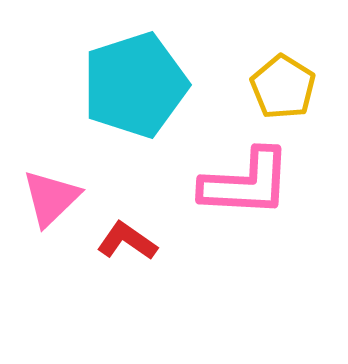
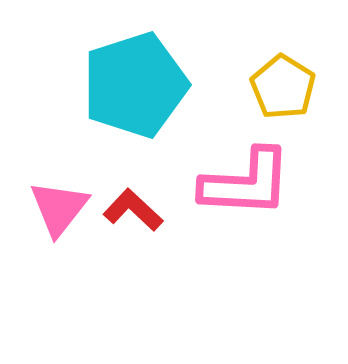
pink triangle: moved 8 px right, 10 px down; rotated 8 degrees counterclockwise
red L-shape: moved 6 px right, 31 px up; rotated 8 degrees clockwise
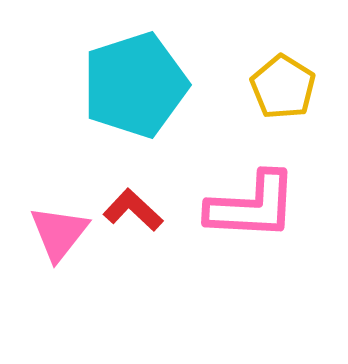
pink L-shape: moved 6 px right, 23 px down
pink triangle: moved 25 px down
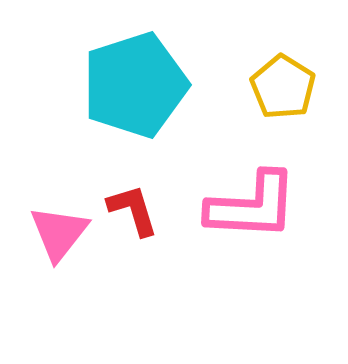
red L-shape: rotated 30 degrees clockwise
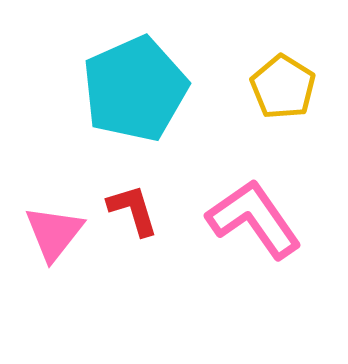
cyan pentagon: moved 4 px down; rotated 6 degrees counterclockwise
pink L-shape: moved 2 px right, 13 px down; rotated 128 degrees counterclockwise
pink triangle: moved 5 px left
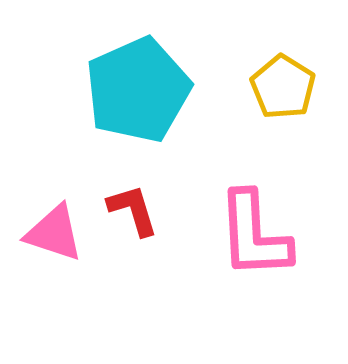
cyan pentagon: moved 3 px right, 1 px down
pink L-shape: moved 16 px down; rotated 148 degrees counterclockwise
pink triangle: rotated 50 degrees counterclockwise
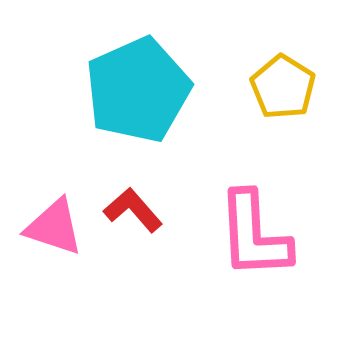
red L-shape: rotated 24 degrees counterclockwise
pink triangle: moved 6 px up
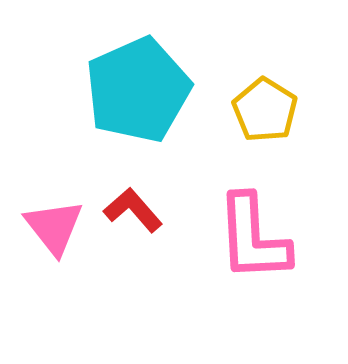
yellow pentagon: moved 18 px left, 23 px down
pink triangle: rotated 34 degrees clockwise
pink L-shape: moved 1 px left, 3 px down
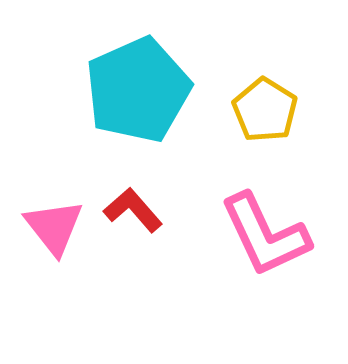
pink L-shape: moved 12 px right, 3 px up; rotated 22 degrees counterclockwise
